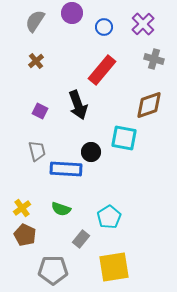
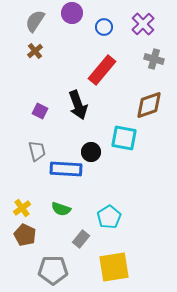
brown cross: moved 1 px left, 10 px up
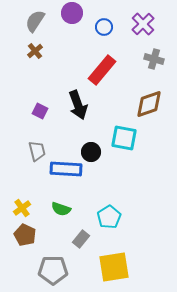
brown diamond: moved 1 px up
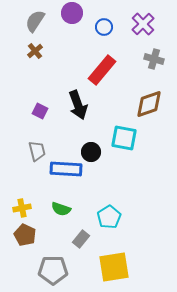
yellow cross: rotated 24 degrees clockwise
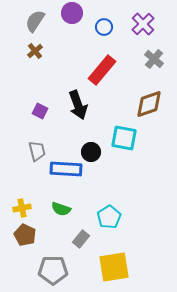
gray cross: rotated 24 degrees clockwise
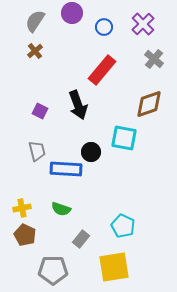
cyan pentagon: moved 14 px right, 9 px down; rotated 15 degrees counterclockwise
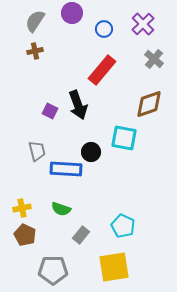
blue circle: moved 2 px down
brown cross: rotated 28 degrees clockwise
purple square: moved 10 px right
gray rectangle: moved 4 px up
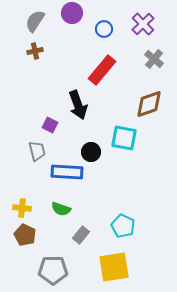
purple square: moved 14 px down
blue rectangle: moved 1 px right, 3 px down
yellow cross: rotated 18 degrees clockwise
